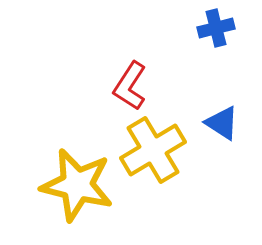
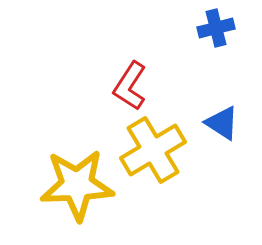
yellow star: rotated 16 degrees counterclockwise
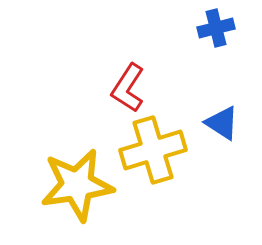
red L-shape: moved 2 px left, 2 px down
yellow cross: rotated 14 degrees clockwise
yellow star: rotated 6 degrees counterclockwise
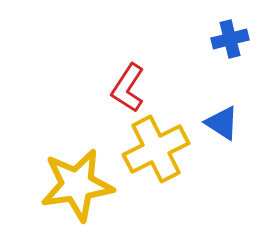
blue cross: moved 14 px right, 11 px down
yellow cross: moved 3 px right, 1 px up; rotated 10 degrees counterclockwise
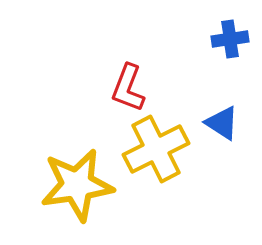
blue cross: rotated 6 degrees clockwise
red L-shape: rotated 12 degrees counterclockwise
